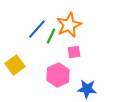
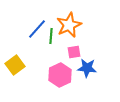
green line: rotated 21 degrees counterclockwise
pink hexagon: moved 2 px right
blue star: moved 21 px up
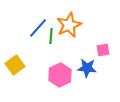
blue line: moved 1 px right, 1 px up
pink square: moved 29 px right, 2 px up
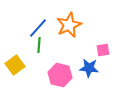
green line: moved 12 px left, 9 px down
blue star: moved 2 px right
pink hexagon: rotated 20 degrees counterclockwise
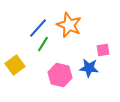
orange star: rotated 25 degrees counterclockwise
green line: moved 4 px right, 1 px up; rotated 28 degrees clockwise
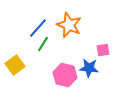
pink hexagon: moved 5 px right
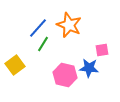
pink square: moved 1 px left
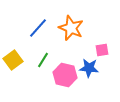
orange star: moved 2 px right, 3 px down
green line: moved 16 px down
yellow square: moved 2 px left, 5 px up
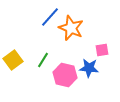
blue line: moved 12 px right, 11 px up
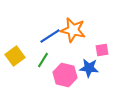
blue line: moved 19 px down; rotated 15 degrees clockwise
orange star: moved 2 px right, 2 px down; rotated 10 degrees counterclockwise
yellow square: moved 2 px right, 4 px up
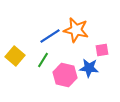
orange star: moved 3 px right
yellow square: rotated 12 degrees counterclockwise
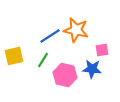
yellow square: moved 1 px left; rotated 36 degrees clockwise
blue star: moved 3 px right, 1 px down
